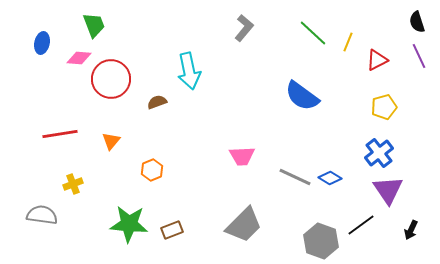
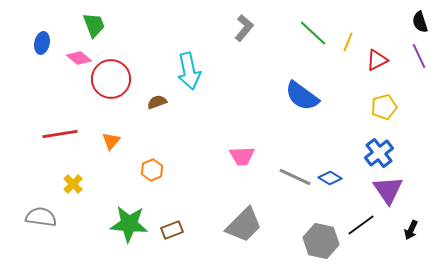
black semicircle: moved 3 px right
pink diamond: rotated 35 degrees clockwise
yellow cross: rotated 24 degrees counterclockwise
gray semicircle: moved 1 px left, 2 px down
gray hexagon: rotated 8 degrees counterclockwise
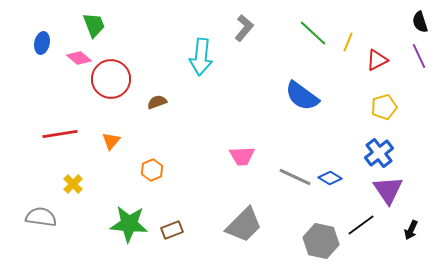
cyan arrow: moved 12 px right, 14 px up; rotated 18 degrees clockwise
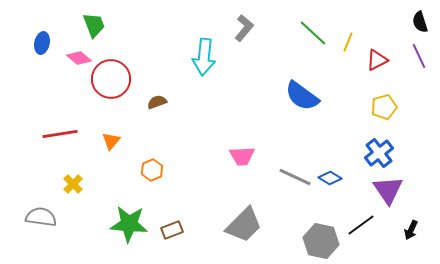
cyan arrow: moved 3 px right
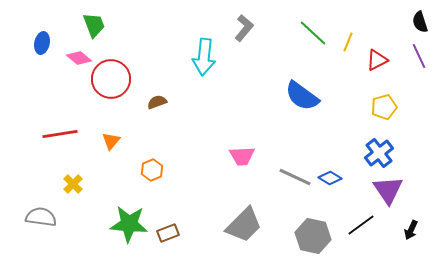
brown rectangle: moved 4 px left, 3 px down
gray hexagon: moved 8 px left, 5 px up
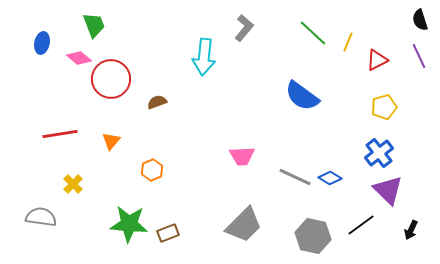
black semicircle: moved 2 px up
purple triangle: rotated 12 degrees counterclockwise
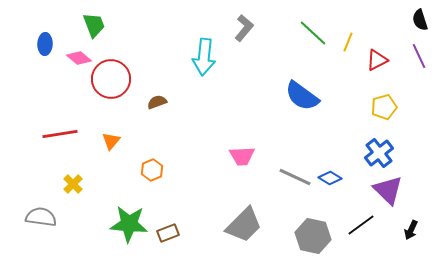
blue ellipse: moved 3 px right, 1 px down; rotated 10 degrees counterclockwise
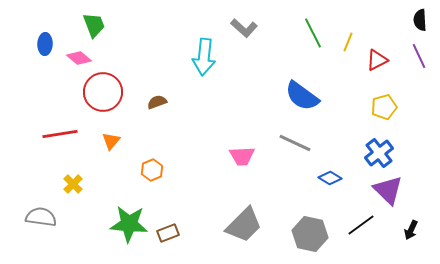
black semicircle: rotated 15 degrees clockwise
gray L-shape: rotated 92 degrees clockwise
green line: rotated 20 degrees clockwise
red circle: moved 8 px left, 13 px down
gray line: moved 34 px up
gray hexagon: moved 3 px left, 2 px up
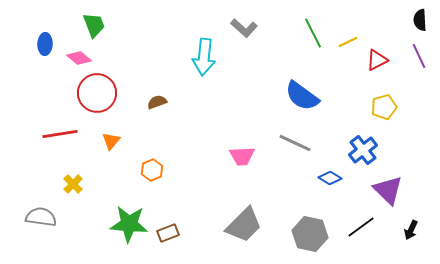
yellow line: rotated 42 degrees clockwise
red circle: moved 6 px left, 1 px down
blue cross: moved 16 px left, 3 px up
black line: moved 2 px down
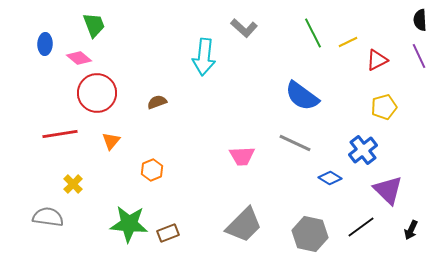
gray semicircle: moved 7 px right
